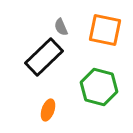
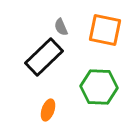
green hexagon: rotated 12 degrees counterclockwise
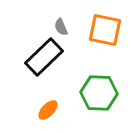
green hexagon: moved 6 px down
orange ellipse: rotated 25 degrees clockwise
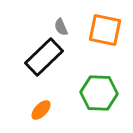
orange ellipse: moved 7 px left
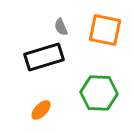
black rectangle: rotated 27 degrees clockwise
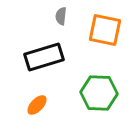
gray semicircle: moved 11 px up; rotated 30 degrees clockwise
orange ellipse: moved 4 px left, 5 px up
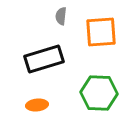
orange square: moved 4 px left, 2 px down; rotated 16 degrees counterclockwise
black rectangle: moved 2 px down
orange ellipse: rotated 40 degrees clockwise
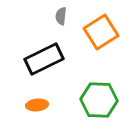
orange square: rotated 28 degrees counterclockwise
black rectangle: rotated 9 degrees counterclockwise
green hexagon: moved 7 px down
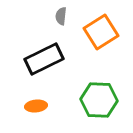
orange ellipse: moved 1 px left, 1 px down
